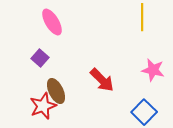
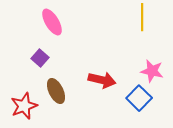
pink star: moved 1 px left, 1 px down
red arrow: rotated 32 degrees counterclockwise
red star: moved 19 px left
blue square: moved 5 px left, 14 px up
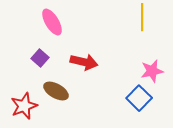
pink star: rotated 25 degrees counterclockwise
red arrow: moved 18 px left, 18 px up
brown ellipse: rotated 35 degrees counterclockwise
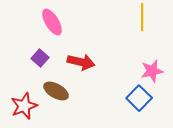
red arrow: moved 3 px left
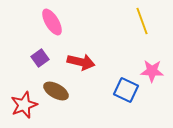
yellow line: moved 4 px down; rotated 20 degrees counterclockwise
purple square: rotated 12 degrees clockwise
pink star: rotated 15 degrees clockwise
blue square: moved 13 px left, 8 px up; rotated 20 degrees counterclockwise
red star: moved 1 px up
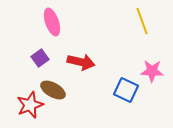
pink ellipse: rotated 12 degrees clockwise
brown ellipse: moved 3 px left, 1 px up
red star: moved 6 px right
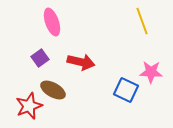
pink star: moved 1 px left, 1 px down
red star: moved 1 px left, 1 px down
